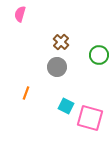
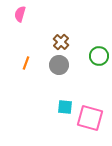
green circle: moved 1 px down
gray circle: moved 2 px right, 2 px up
orange line: moved 30 px up
cyan square: moved 1 px left, 1 px down; rotated 21 degrees counterclockwise
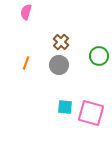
pink semicircle: moved 6 px right, 2 px up
pink square: moved 1 px right, 5 px up
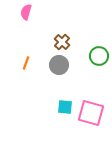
brown cross: moved 1 px right
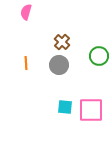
orange line: rotated 24 degrees counterclockwise
pink square: moved 3 px up; rotated 16 degrees counterclockwise
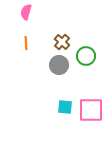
green circle: moved 13 px left
orange line: moved 20 px up
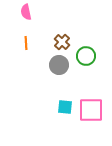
pink semicircle: rotated 28 degrees counterclockwise
